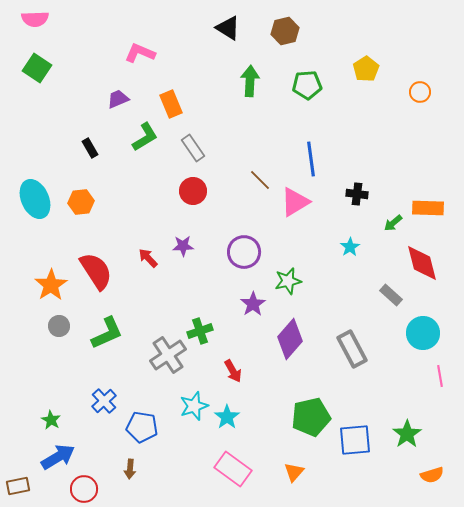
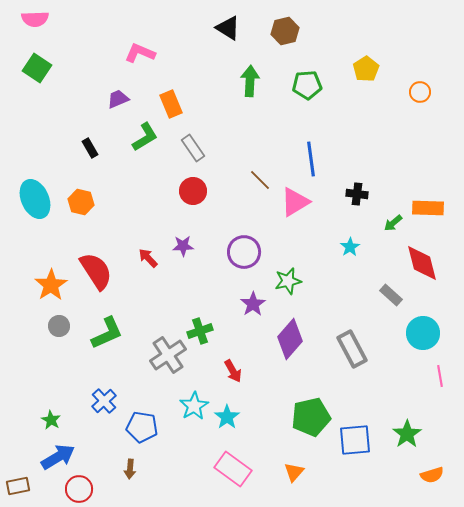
orange hexagon at (81, 202): rotated 20 degrees clockwise
cyan star at (194, 406): rotated 12 degrees counterclockwise
red circle at (84, 489): moved 5 px left
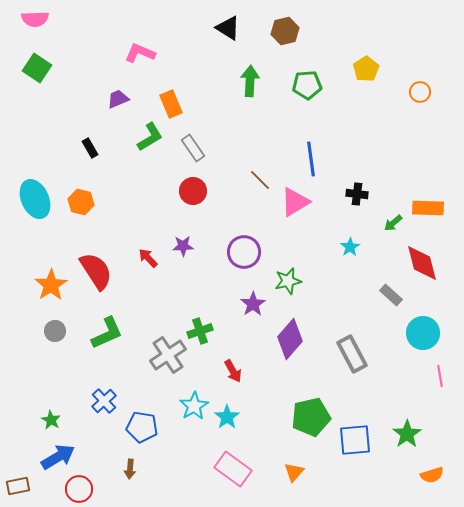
green L-shape at (145, 137): moved 5 px right
gray circle at (59, 326): moved 4 px left, 5 px down
gray rectangle at (352, 349): moved 5 px down
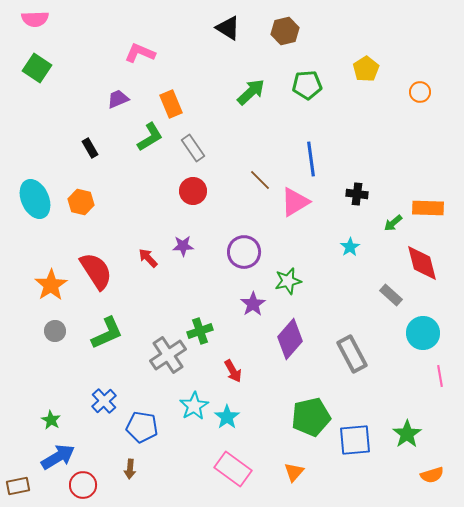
green arrow at (250, 81): moved 1 px right, 11 px down; rotated 44 degrees clockwise
red circle at (79, 489): moved 4 px right, 4 px up
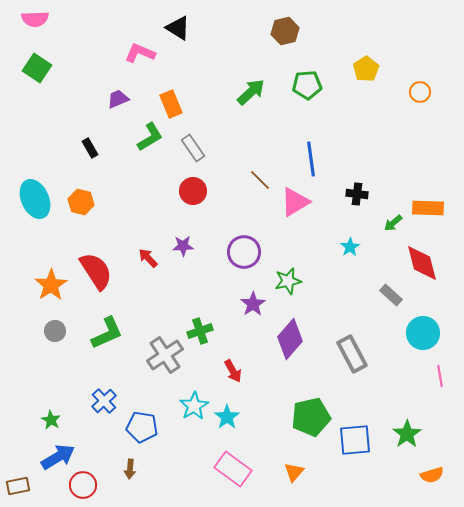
black triangle at (228, 28): moved 50 px left
gray cross at (168, 355): moved 3 px left
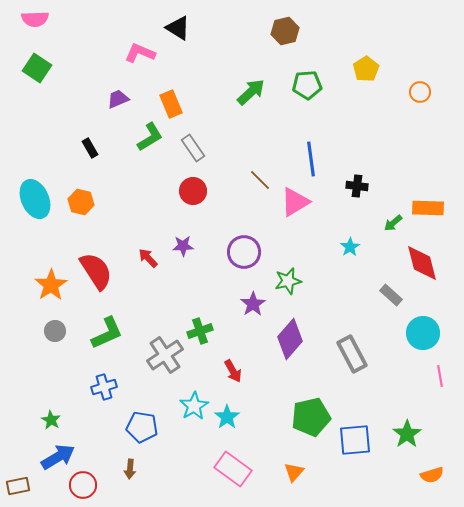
black cross at (357, 194): moved 8 px up
blue cross at (104, 401): moved 14 px up; rotated 25 degrees clockwise
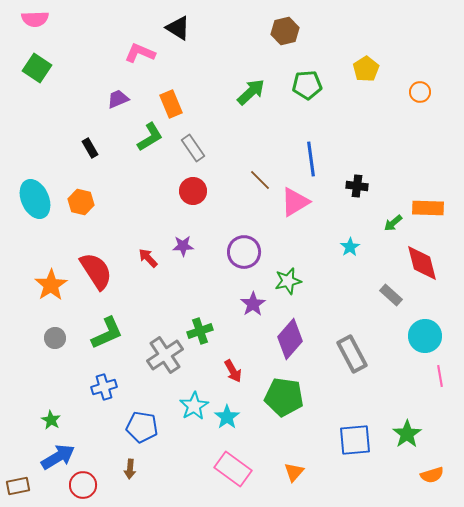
gray circle at (55, 331): moved 7 px down
cyan circle at (423, 333): moved 2 px right, 3 px down
green pentagon at (311, 417): moved 27 px left, 20 px up; rotated 21 degrees clockwise
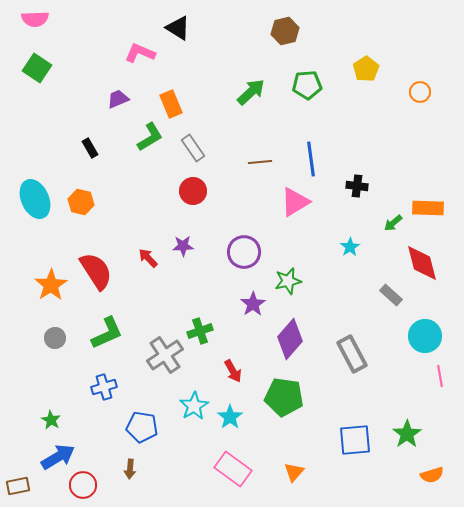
brown line at (260, 180): moved 18 px up; rotated 50 degrees counterclockwise
cyan star at (227, 417): moved 3 px right
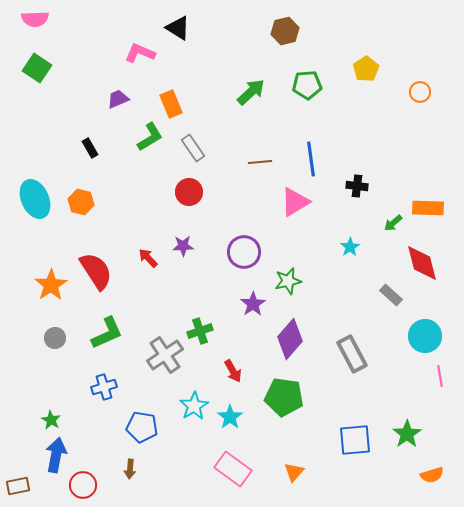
red circle at (193, 191): moved 4 px left, 1 px down
blue arrow at (58, 457): moved 2 px left, 2 px up; rotated 48 degrees counterclockwise
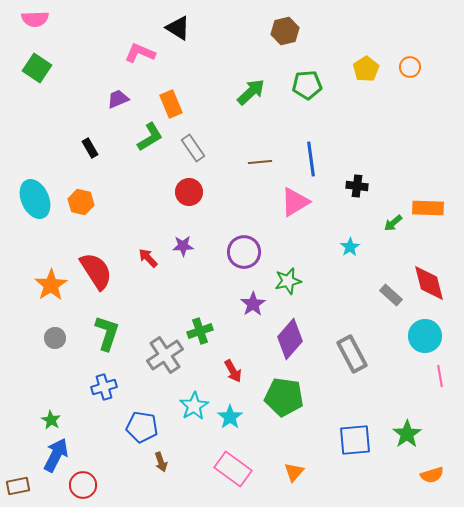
orange circle at (420, 92): moved 10 px left, 25 px up
red diamond at (422, 263): moved 7 px right, 20 px down
green L-shape at (107, 333): rotated 48 degrees counterclockwise
blue arrow at (56, 455): rotated 16 degrees clockwise
brown arrow at (130, 469): moved 31 px right, 7 px up; rotated 24 degrees counterclockwise
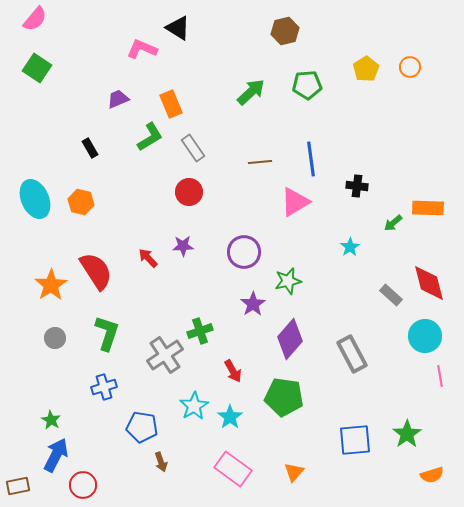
pink semicircle at (35, 19): rotated 48 degrees counterclockwise
pink L-shape at (140, 53): moved 2 px right, 4 px up
